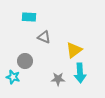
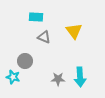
cyan rectangle: moved 7 px right
yellow triangle: moved 19 px up; rotated 30 degrees counterclockwise
cyan arrow: moved 4 px down
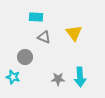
yellow triangle: moved 2 px down
gray circle: moved 4 px up
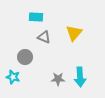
yellow triangle: rotated 18 degrees clockwise
